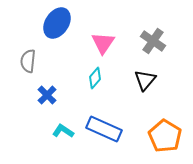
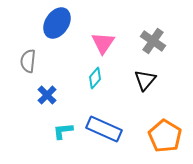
cyan L-shape: rotated 40 degrees counterclockwise
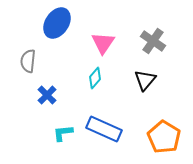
cyan L-shape: moved 2 px down
orange pentagon: moved 1 px left, 1 px down
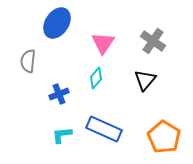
cyan diamond: moved 1 px right
blue cross: moved 12 px right, 1 px up; rotated 24 degrees clockwise
cyan L-shape: moved 1 px left, 2 px down
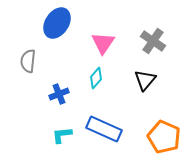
orange pentagon: rotated 8 degrees counterclockwise
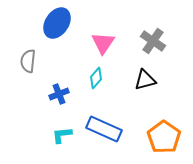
black triangle: rotated 35 degrees clockwise
orange pentagon: rotated 12 degrees clockwise
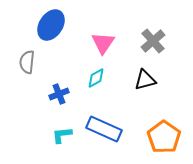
blue ellipse: moved 6 px left, 2 px down
gray cross: rotated 15 degrees clockwise
gray semicircle: moved 1 px left, 1 px down
cyan diamond: rotated 20 degrees clockwise
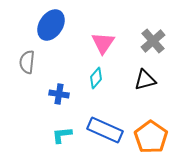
cyan diamond: rotated 20 degrees counterclockwise
blue cross: rotated 30 degrees clockwise
blue rectangle: moved 1 px right, 1 px down
orange pentagon: moved 13 px left
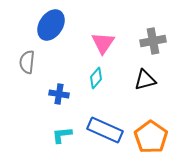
gray cross: rotated 30 degrees clockwise
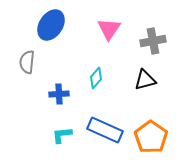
pink triangle: moved 6 px right, 14 px up
blue cross: rotated 12 degrees counterclockwise
